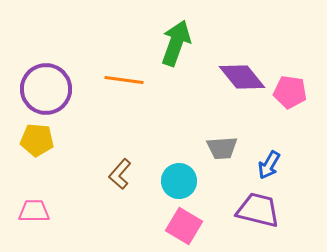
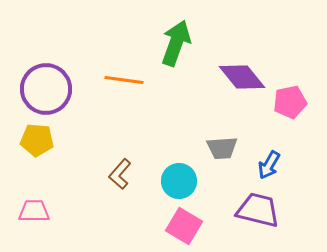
pink pentagon: moved 10 px down; rotated 20 degrees counterclockwise
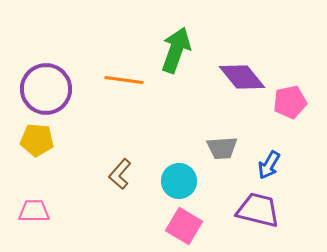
green arrow: moved 7 px down
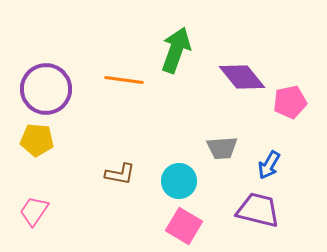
brown L-shape: rotated 120 degrees counterclockwise
pink trapezoid: rotated 56 degrees counterclockwise
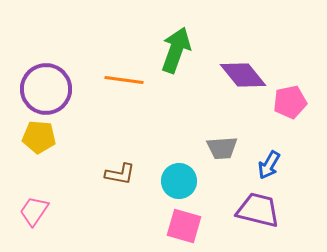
purple diamond: moved 1 px right, 2 px up
yellow pentagon: moved 2 px right, 3 px up
pink square: rotated 15 degrees counterclockwise
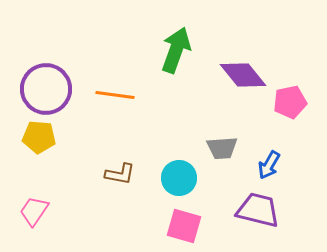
orange line: moved 9 px left, 15 px down
cyan circle: moved 3 px up
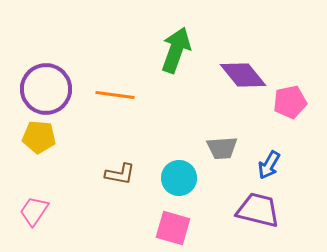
pink square: moved 11 px left, 2 px down
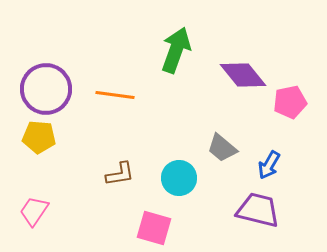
gray trapezoid: rotated 44 degrees clockwise
brown L-shape: rotated 20 degrees counterclockwise
pink square: moved 19 px left
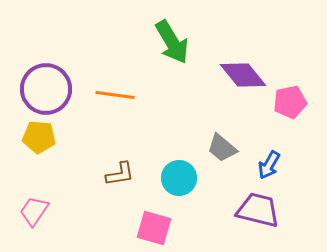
green arrow: moved 4 px left, 8 px up; rotated 129 degrees clockwise
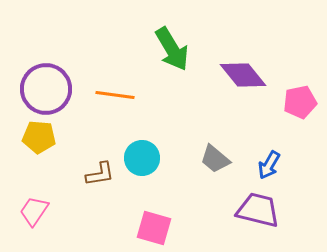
green arrow: moved 7 px down
pink pentagon: moved 10 px right
gray trapezoid: moved 7 px left, 11 px down
brown L-shape: moved 20 px left
cyan circle: moved 37 px left, 20 px up
